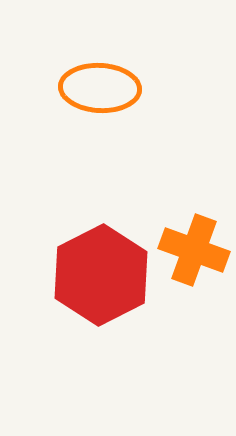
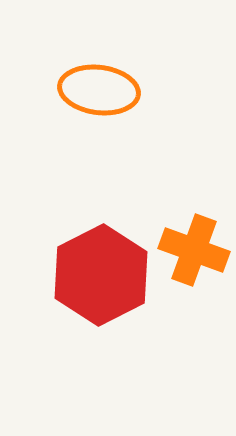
orange ellipse: moved 1 px left, 2 px down; rotated 4 degrees clockwise
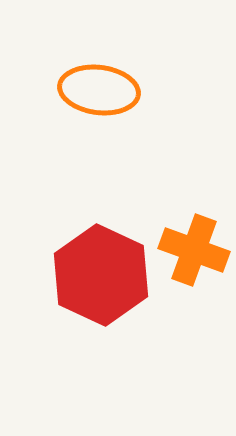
red hexagon: rotated 8 degrees counterclockwise
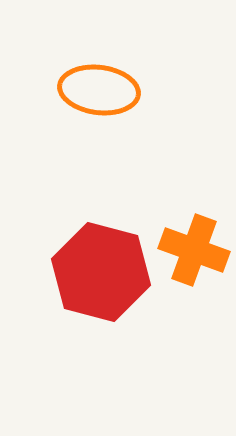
red hexagon: moved 3 px up; rotated 10 degrees counterclockwise
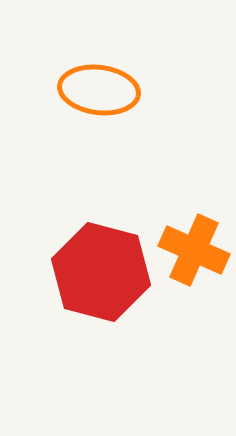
orange cross: rotated 4 degrees clockwise
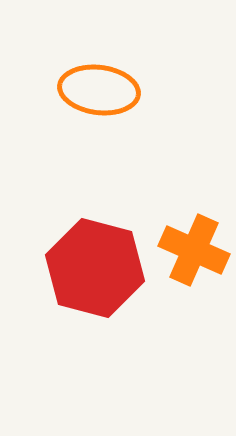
red hexagon: moved 6 px left, 4 px up
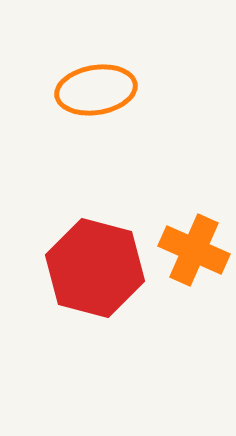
orange ellipse: moved 3 px left; rotated 16 degrees counterclockwise
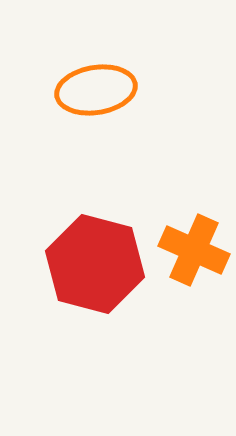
red hexagon: moved 4 px up
